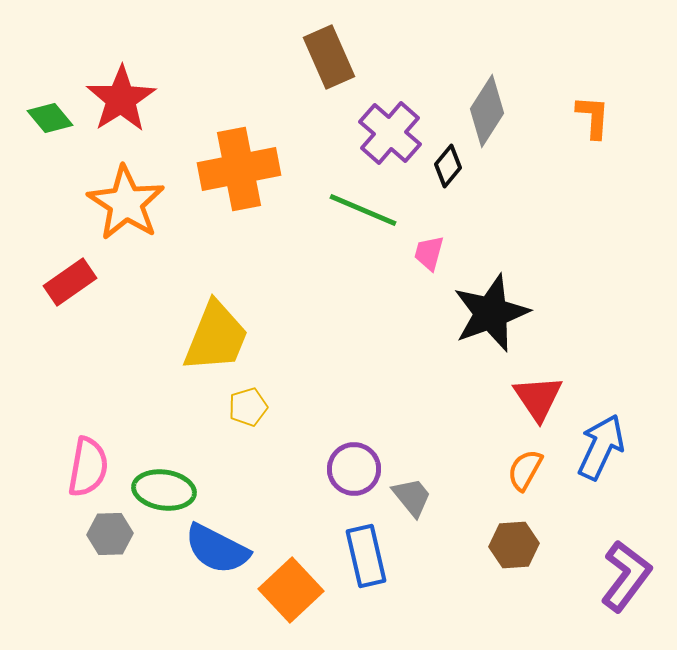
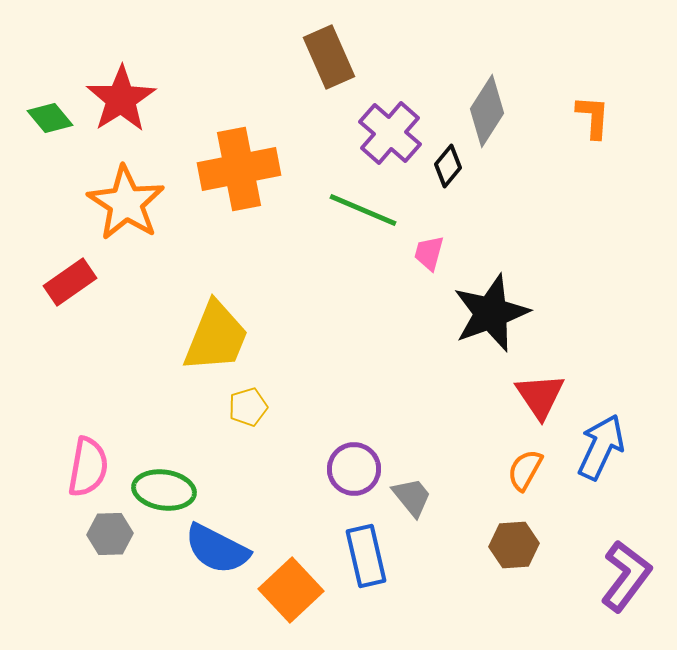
red triangle: moved 2 px right, 2 px up
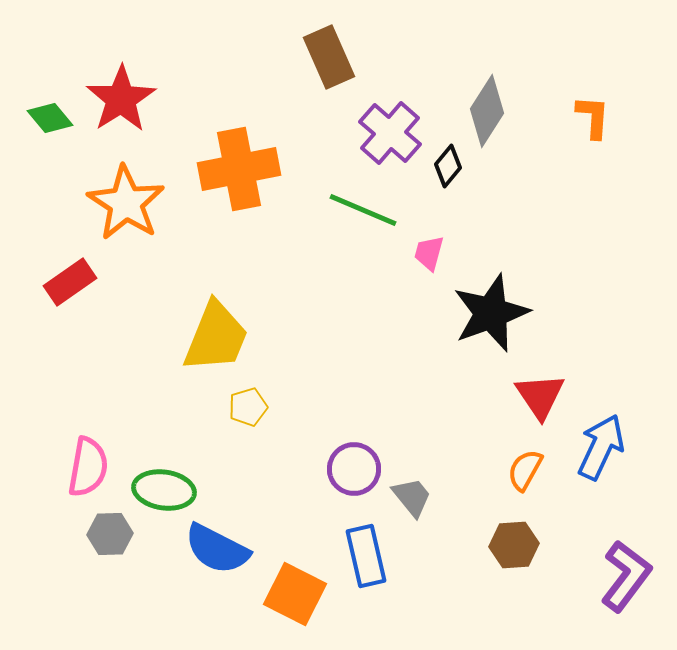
orange square: moved 4 px right, 4 px down; rotated 20 degrees counterclockwise
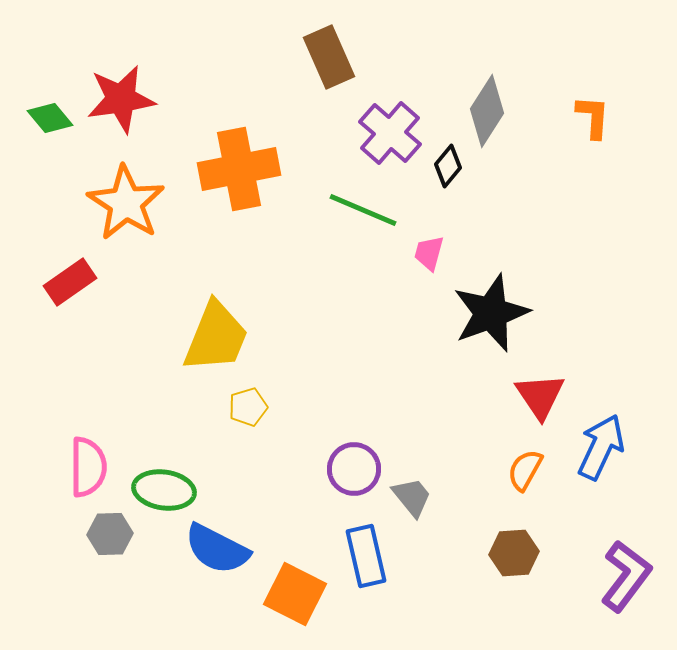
red star: rotated 24 degrees clockwise
pink semicircle: rotated 10 degrees counterclockwise
brown hexagon: moved 8 px down
